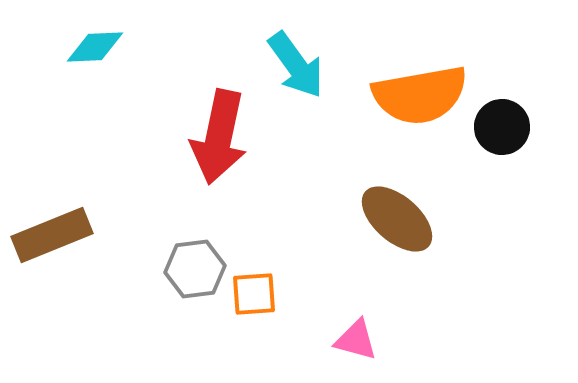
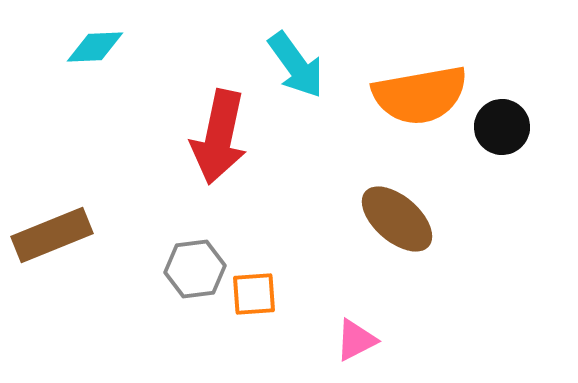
pink triangle: rotated 42 degrees counterclockwise
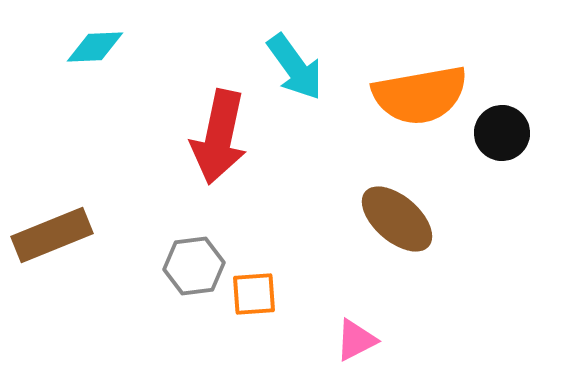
cyan arrow: moved 1 px left, 2 px down
black circle: moved 6 px down
gray hexagon: moved 1 px left, 3 px up
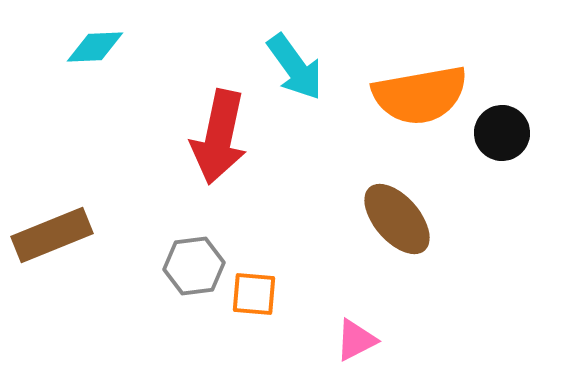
brown ellipse: rotated 8 degrees clockwise
orange square: rotated 9 degrees clockwise
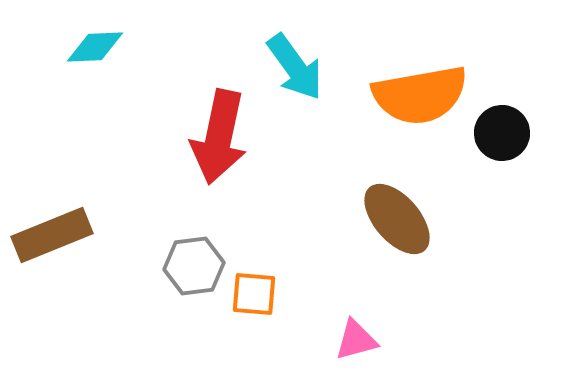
pink triangle: rotated 12 degrees clockwise
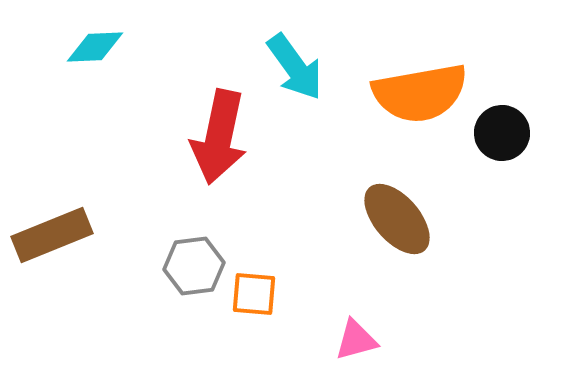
orange semicircle: moved 2 px up
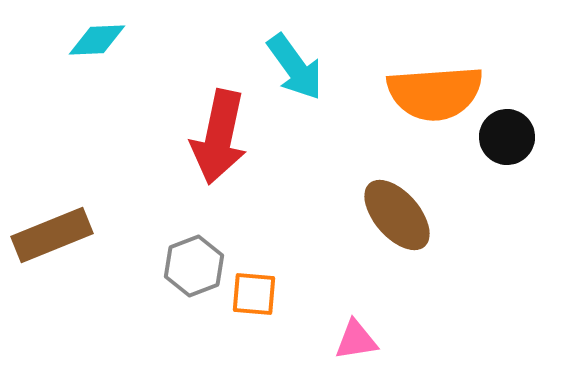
cyan diamond: moved 2 px right, 7 px up
orange semicircle: moved 15 px right; rotated 6 degrees clockwise
black circle: moved 5 px right, 4 px down
brown ellipse: moved 4 px up
gray hexagon: rotated 14 degrees counterclockwise
pink triangle: rotated 6 degrees clockwise
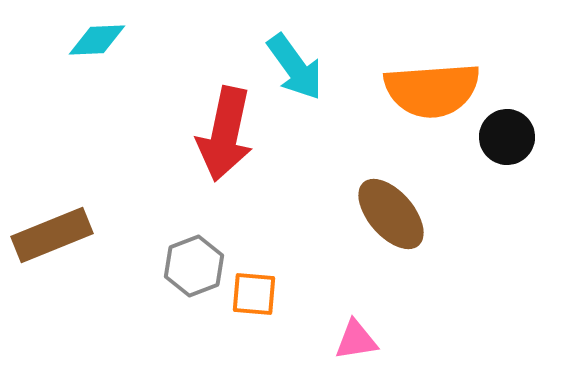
orange semicircle: moved 3 px left, 3 px up
red arrow: moved 6 px right, 3 px up
brown ellipse: moved 6 px left, 1 px up
